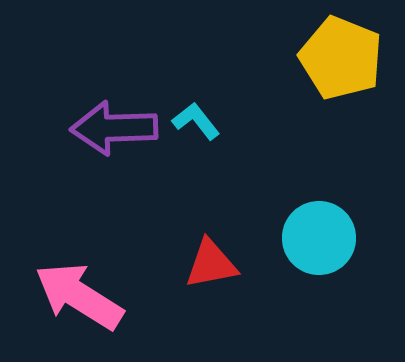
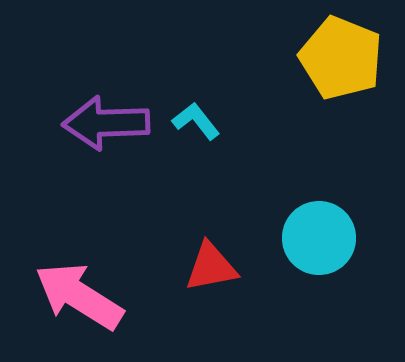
purple arrow: moved 8 px left, 5 px up
red triangle: moved 3 px down
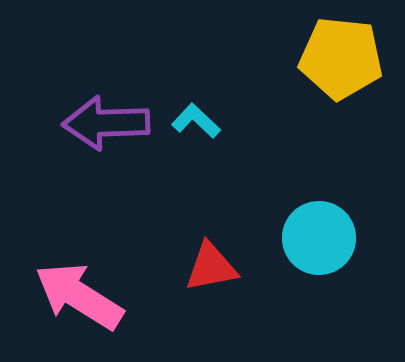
yellow pentagon: rotated 16 degrees counterclockwise
cyan L-shape: rotated 9 degrees counterclockwise
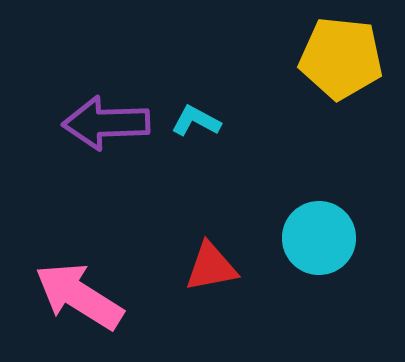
cyan L-shape: rotated 15 degrees counterclockwise
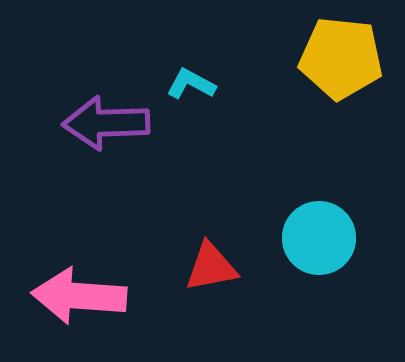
cyan L-shape: moved 5 px left, 37 px up
pink arrow: rotated 28 degrees counterclockwise
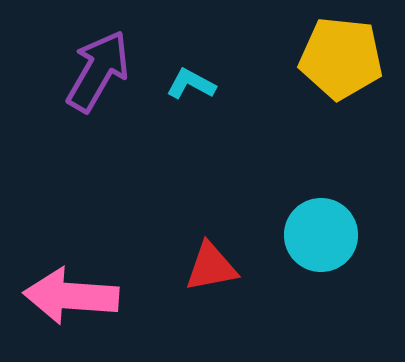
purple arrow: moved 8 px left, 52 px up; rotated 122 degrees clockwise
cyan circle: moved 2 px right, 3 px up
pink arrow: moved 8 px left
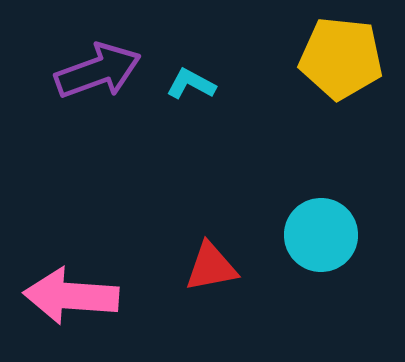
purple arrow: rotated 40 degrees clockwise
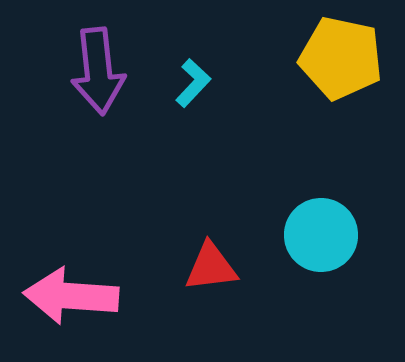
yellow pentagon: rotated 6 degrees clockwise
purple arrow: rotated 104 degrees clockwise
cyan L-shape: moved 2 px right, 1 px up; rotated 105 degrees clockwise
red triangle: rotated 4 degrees clockwise
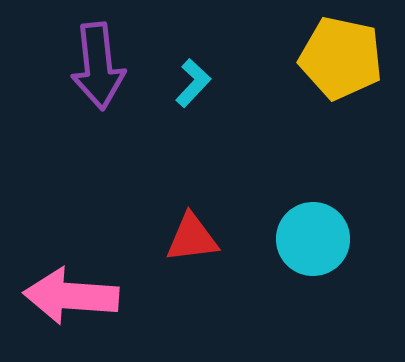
purple arrow: moved 5 px up
cyan circle: moved 8 px left, 4 px down
red triangle: moved 19 px left, 29 px up
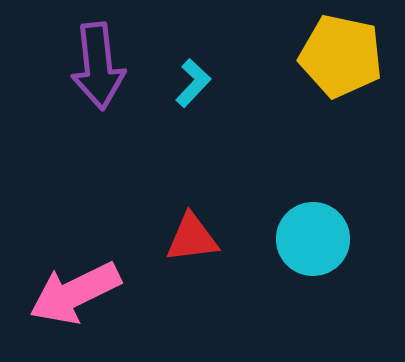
yellow pentagon: moved 2 px up
pink arrow: moved 4 px right, 3 px up; rotated 30 degrees counterclockwise
